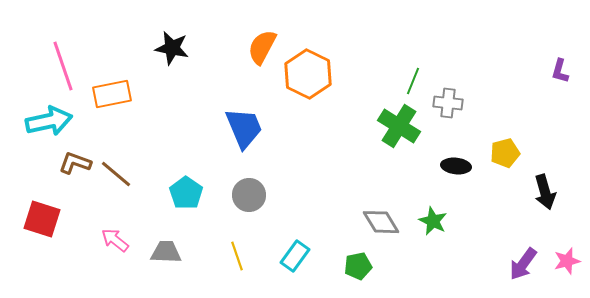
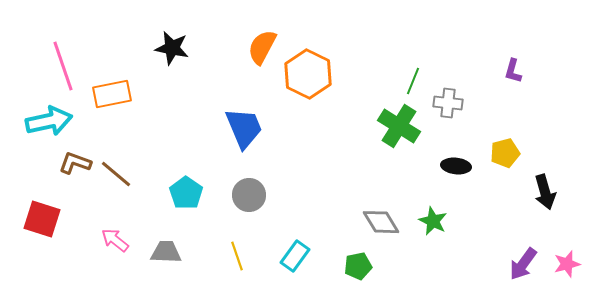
purple L-shape: moved 47 px left
pink star: moved 3 px down
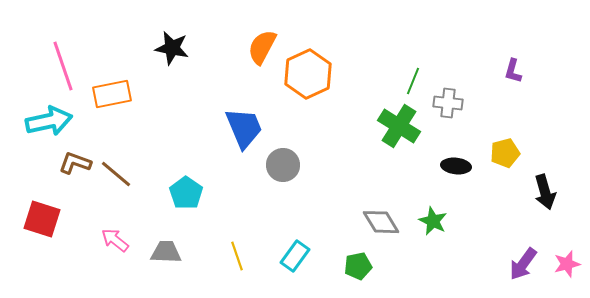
orange hexagon: rotated 9 degrees clockwise
gray circle: moved 34 px right, 30 px up
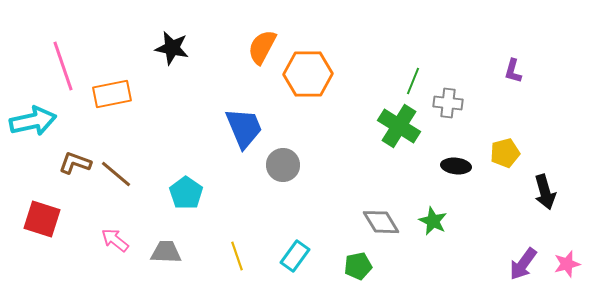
orange hexagon: rotated 24 degrees clockwise
cyan arrow: moved 16 px left
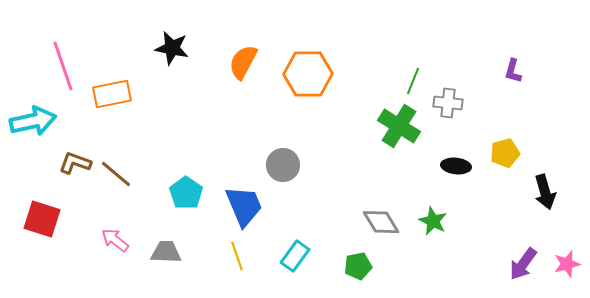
orange semicircle: moved 19 px left, 15 px down
blue trapezoid: moved 78 px down
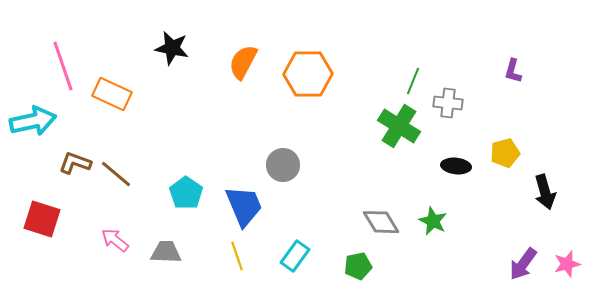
orange rectangle: rotated 36 degrees clockwise
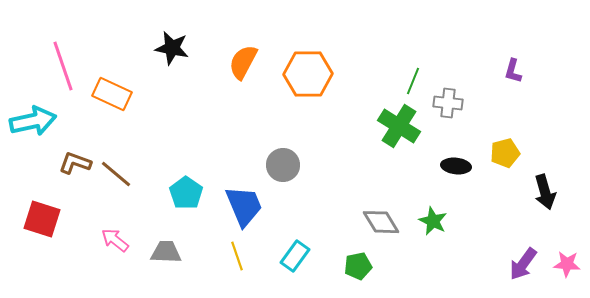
pink star: rotated 20 degrees clockwise
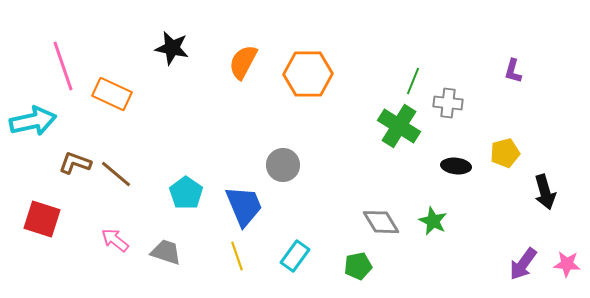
gray trapezoid: rotated 16 degrees clockwise
